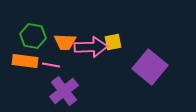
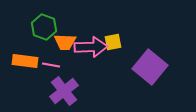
green hexagon: moved 11 px right, 9 px up; rotated 10 degrees clockwise
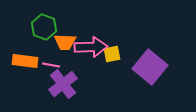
yellow square: moved 1 px left, 12 px down
purple cross: moved 1 px left, 7 px up
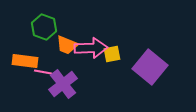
orange trapezoid: moved 2 px right, 3 px down; rotated 20 degrees clockwise
pink arrow: moved 1 px down
pink line: moved 8 px left, 7 px down
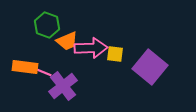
green hexagon: moved 3 px right, 2 px up
orange trapezoid: moved 4 px up; rotated 45 degrees counterclockwise
yellow square: moved 3 px right; rotated 18 degrees clockwise
orange rectangle: moved 6 px down
pink line: rotated 12 degrees clockwise
purple cross: moved 2 px down
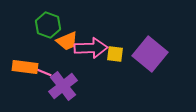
green hexagon: moved 1 px right
purple square: moved 13 px up
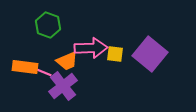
orange trapezoid: moved 20 px down
